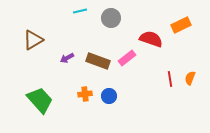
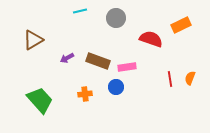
gray circle: moved 5 px right
pink rectangle: moved 9 px down; rotated 30 degrees clockwise
blue circle: moved 7 px right, 9 px up
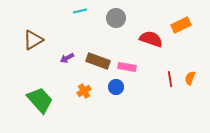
pink rectangle: rotated 18 degrees clockwise
orange cross: moved 1 px left, 3 px up; rotated 24 degrees counterclockwise
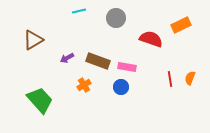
cyan line: moved 1 px left
blue circle: moved 5 px right
orange cross: moved 6 px up
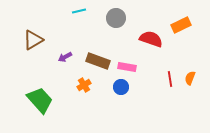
purple arrow: moved 2 px left, 1 px up
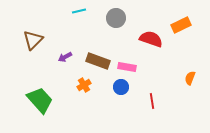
brown triangle: rotated 15 degrees counterclockwise
red line: moved 18 px left, 22 px down
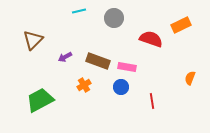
gray circle: moved 2 px left
green trapezoid: rotated 76 degrees counterclockwise
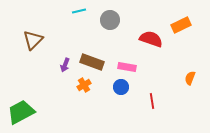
gray circle: moved 4 px left, 2 px down
purple arrow: moved 8 px down; rotated 40 degrees counterclockwise
brown rectangle: moved 6 px left, 1 px down
green trapezoid: moved 19 px left, 12 px down
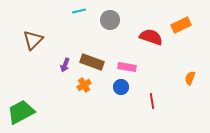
red semicircle: moved 2 px up
